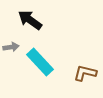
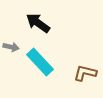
black arrow: moved 8 px right, 3 px down
gray arrow: rotated 21 degrees clockwise
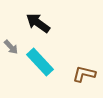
gray arrow: rotated 35 degrees clockwise
brown L-shape: moved 1 px left, 1 px down
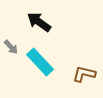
black arrow: moved 1 px right, 1 px up
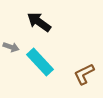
gray arrow: rotated 28 degrees counterclockwise
brown L-shape: rotated 40 degrees counterclockwise
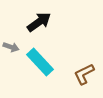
black arrow: rotated 110 degrees clockwise
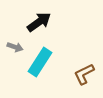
gray arrow: moved 4 px right
cyan rectangle: rotated 76 degrees clockwise
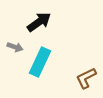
cyan rectangle: rotated 8 degrees counterclockwise
brown L-shape: moved 2 px right, 4 px down
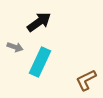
brown L-shape: moved 2 px down
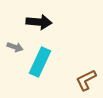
black arrow: rotated 40 degrees clockwise
